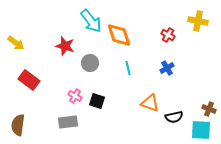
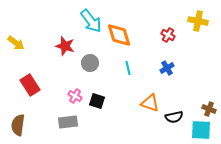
red rectangle: moved 1 px right, 5 px down; rotated 20 degrees clockwise
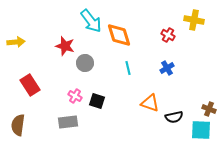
yellow cross: moved 4 px left, 1 px up
yellow arrow: moved 1 px up; rotated 42 degrees counterclockwise
gray circle: moved 5 px left
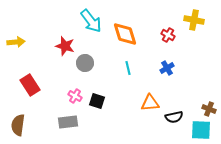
orange diamond: moved 6 px right, 1 px up
orange triangle: rotated 24 degrees counterclockwise
